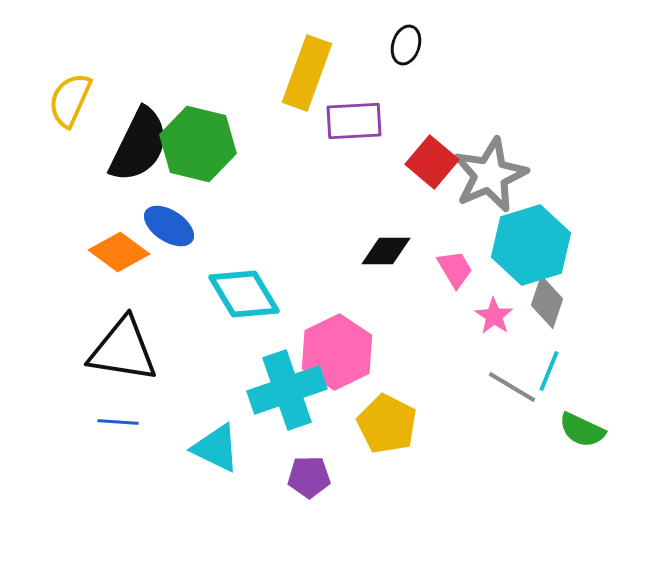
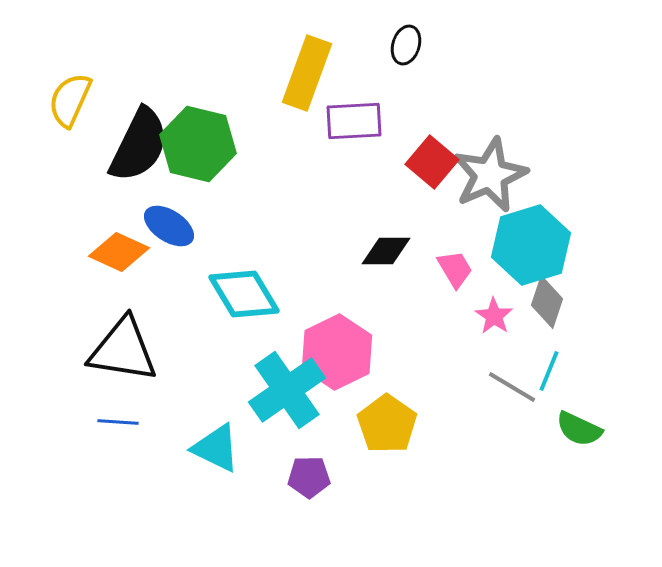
orange diamond: rotated 12 degrees counterclockwise
cyan cross: rotated 16 degrees counterclockwise
yellow pentagon: rotated 8 degrees clockwise
green semicircle: moved 3 px left, 1 px up
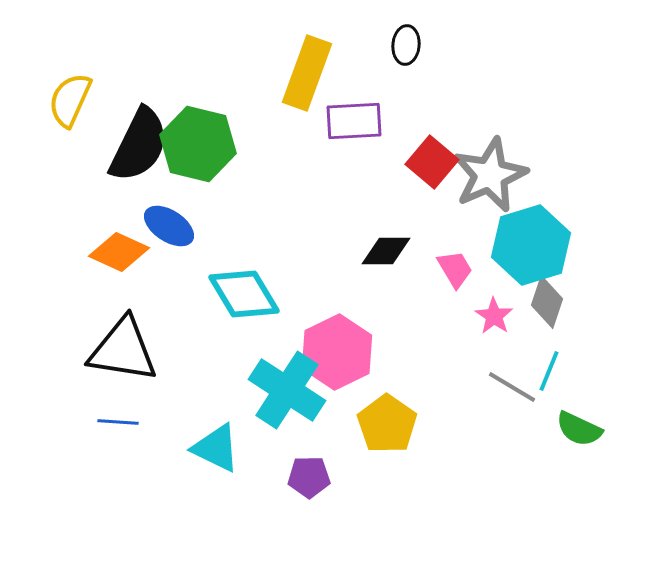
black ellipse: rotated 12 degrees counterclockwise
cyan cross: rotated 22 degrees counterclockwise
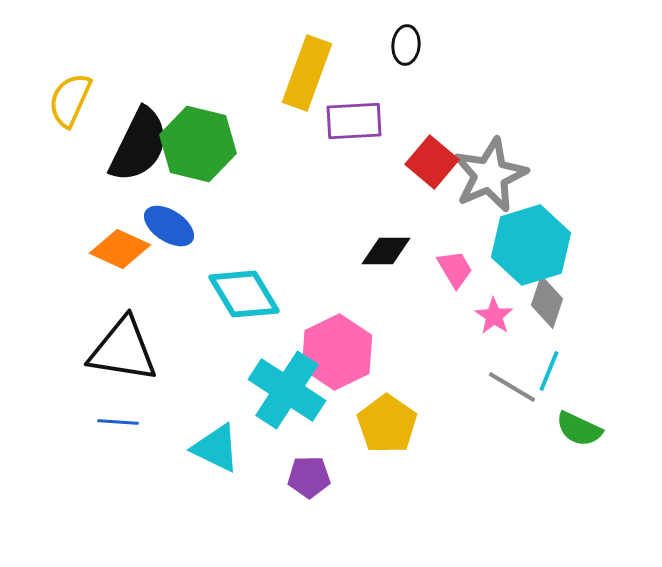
orange diamond: moved 1 px right, 3 px up
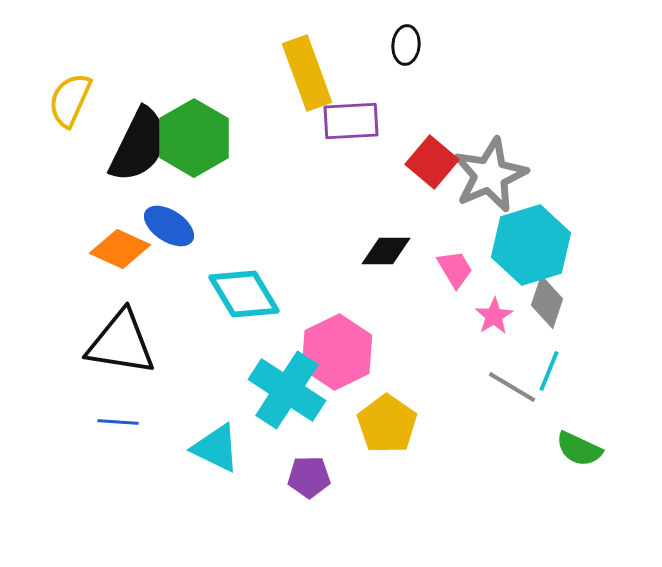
yellow rectangle: rotated 40 degrees counterclockwise
purple rectangle: moved 3 px left
green hexagon: moved 4 px left, 6 px up; rotated 16 degrees clockwise
pink star: rotated 6 degrees clockwise
black triangle: moved 2 px left, 7 px up
green semicircle: moved 20 px down
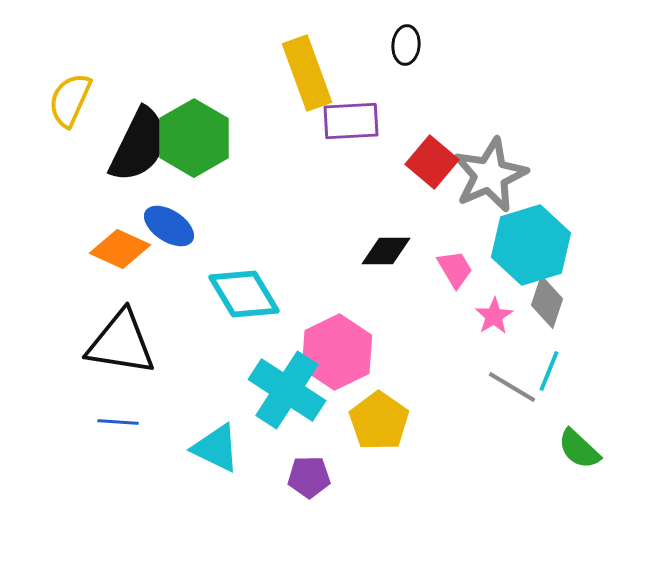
yellow pentagon: moved 8 px left, 3 px up
green semicircle: rotated 18 degrees clockwise
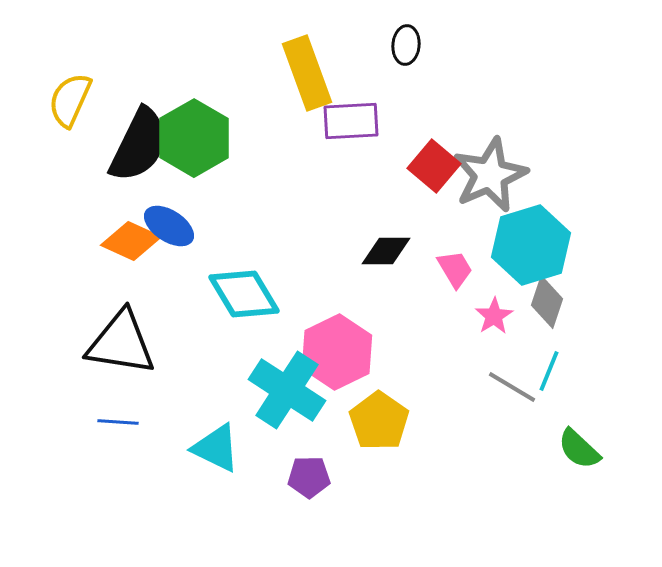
red square: moved 2 px right, 4 px down
orange diamond: moved 11 px right, 8 px up
